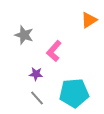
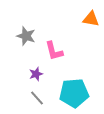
orange triangle: moved 2 px right, 1 px up; rotated 42 degrees clockwise
gray star: moved 2 px right, 1 px down
pink L-shape: rotated 55 degrees counterclockwise
purple star: rotated 24 degrees counterclockwise
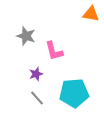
orange triangle: moved 5 px up
